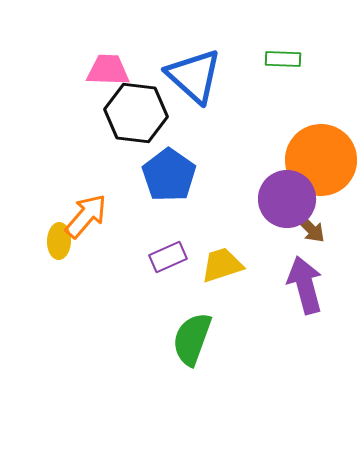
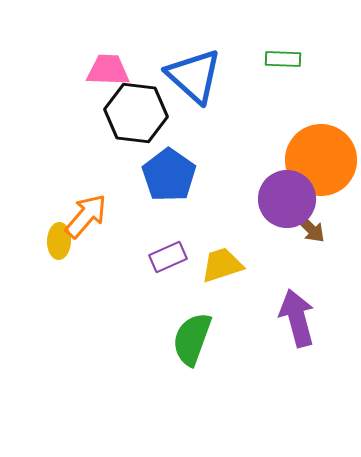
purple arrow: moved 8 px left, 33 px down
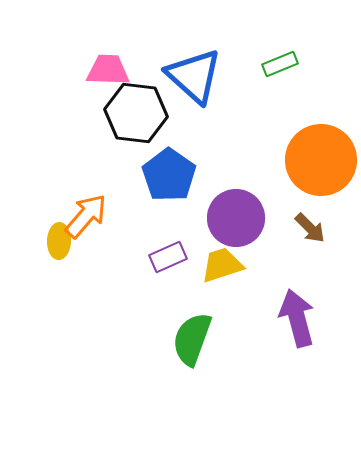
green rectangle: moved 3 px left, 5 px down; rotated 24 degrees counterclockwise
purple circle: moved 51 px left, 19 px down
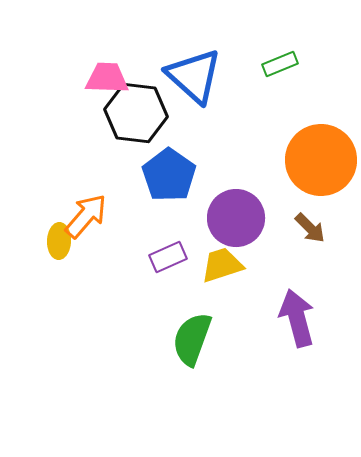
pink trapezoid: moved 1 px left, 8 px down
